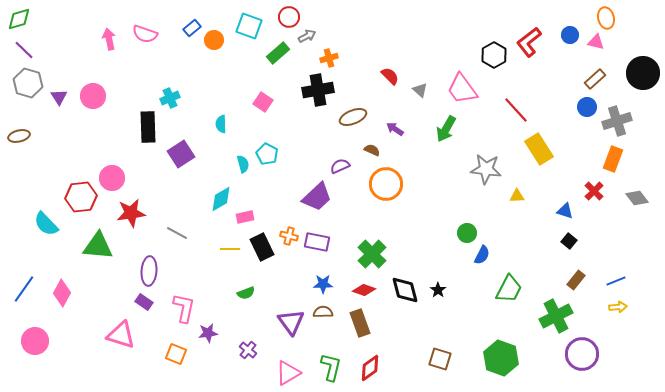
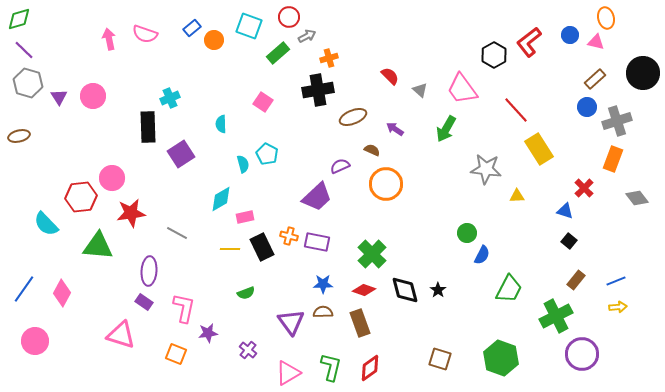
red cross at (594, 191): moved 10 px left, 3 px up
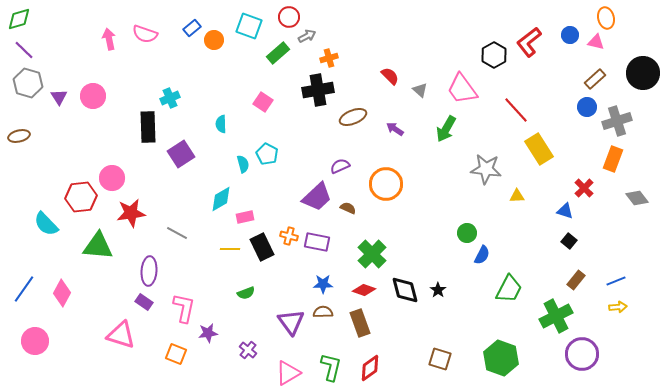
brown semicircle at (372, 150): moved 24 px left, 58 px down
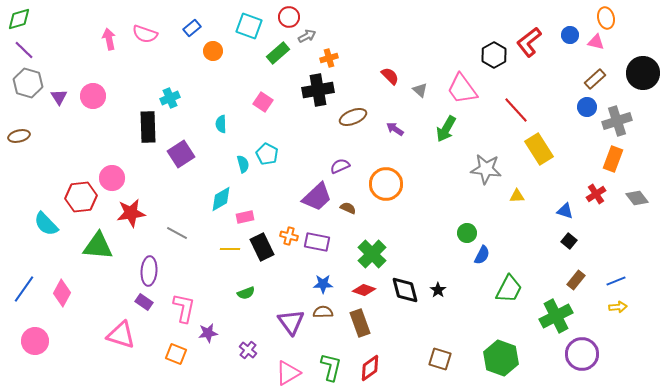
orange circle at (214, 40): moved 1 px left, 11 px down
red cross at (584, 188): moved 12 px right, 6 px down; rotated 12 degrees clockwise
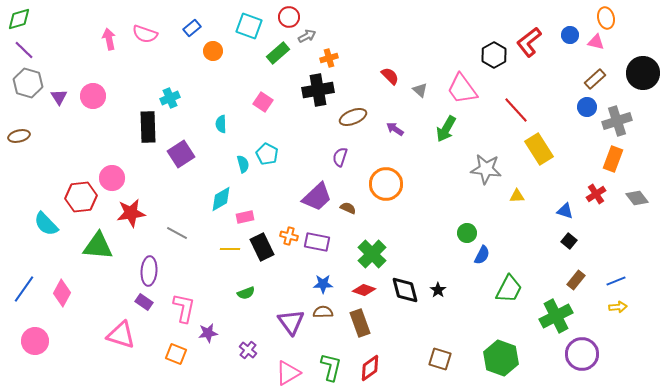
purple semicircle at (340, 166): moved 9 px up; rotated 48 degrees counterclockwise
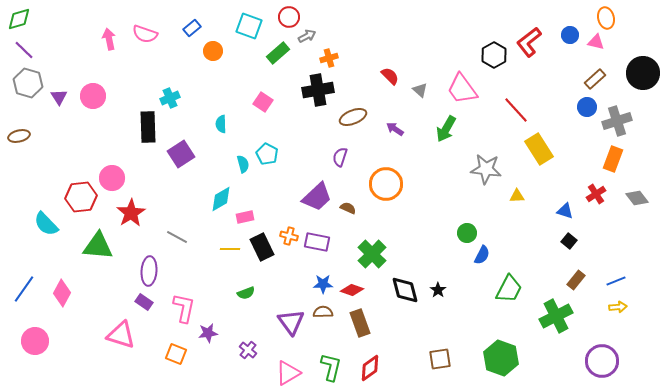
red star at (131, 213): rotated 24 degrees counterclockwise
gray line at (177, 233): moved 4 px down
red diamond at (364, 290): moved 12 px left
purple circle at (582, 354): moved 20 px right, 7 px down
brown square at (440, 359): rotated 25 degrees counterclockwise
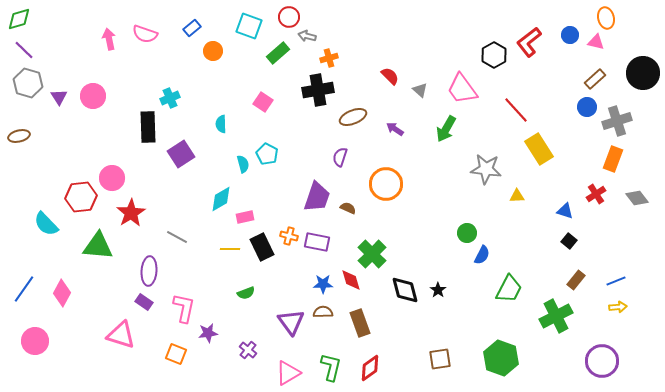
gray arrow at (307, 36): rotated 138 degrees counterclockwise
purple trapezoid at (317, 197): rotated 28 degrees counterclockwise
red diamond at (352, 290): moved 1 px left, 10 px up; rotated 55 degrees clockwise
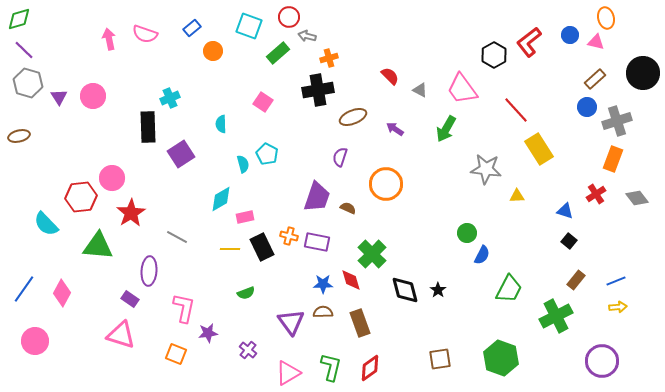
gray triangle at (420, 90): rotated 14 degrees counterclockwise
purple rectangle at (144, 302): moved 14 px left, 3 px up
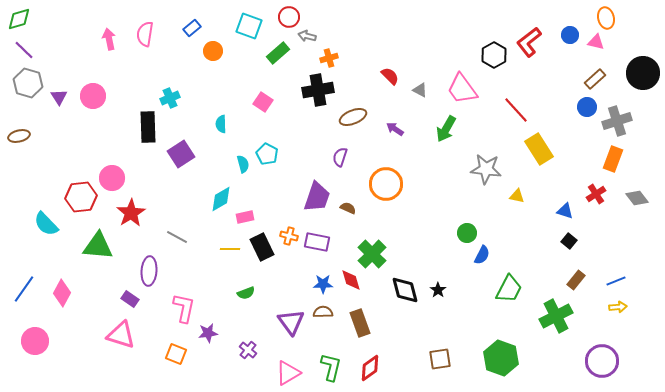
pink semicircle at (145, 34): rotated 80 degrees clockwise
yellow triangle at (517, 196): rotated 14 degrees clockwise
